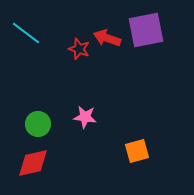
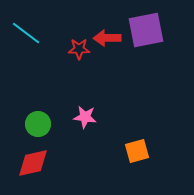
red arrow: rotated 20 degrees counterclockwise
red star: rotated 20 degrees counterclockwise
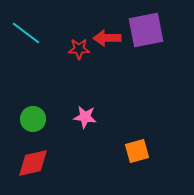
green circle: moved 5 px left, 5 px up
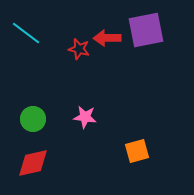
red star: rotated 15 degrees clockwise
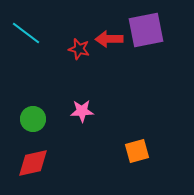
red arrow: moved 2 px right, 1 px down
pink star: moved 3 px left, 6 px up; rotated 10 degrees counterclockwise
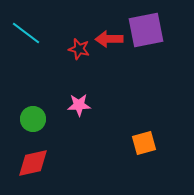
pink star: moved 3 px left, 6 px up
orange square: moved 7 px right, 8 px up
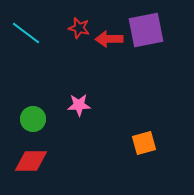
red star: moved 21 px up
red diamond: moved 2 px left, 2 px up; rotated 12 degrees clockwise
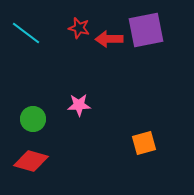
red diamond: rotated 16 degrees clockwise
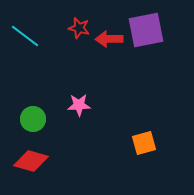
cyan line: moved 1 px left, 3 px down
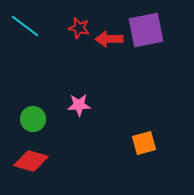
cyan line: moved 10 px up
